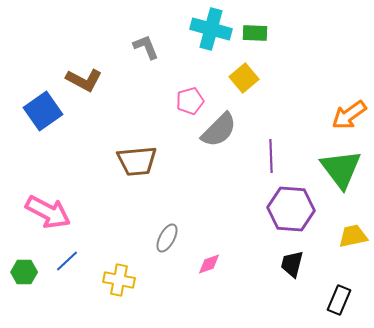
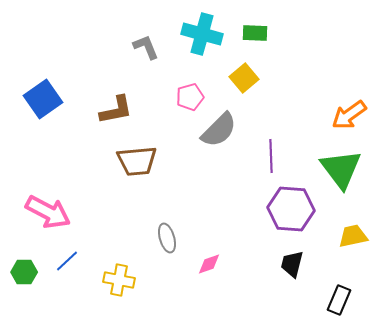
cyan cross: moved 9 px left, 5 px down
brown L-shape: moved 32 px right, 30 px down; rotated 39 degrees counterclockwise
pink pentagon: moved 4 px up
blue square: moved 12 px up
gray ellipse: rotated 44 degrees counterclockwise
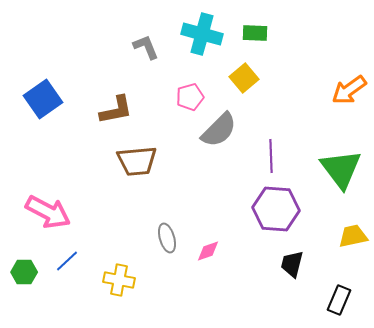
orange arrow: moved 25 px up
purple hexagon: moved 15 px left
pink diamond: moved 1 px left, 13 px up
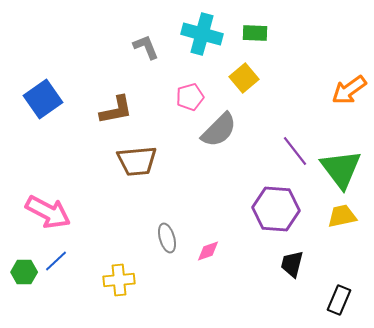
purple line: moved 24 px right, 5 px up; rotated 36 degrees counterclockwise
yellow trapezoid: moved 11 px left, 20 px up
blue line: moved 11 px left
yellow cross: rotated 16 degrees counterclockwise
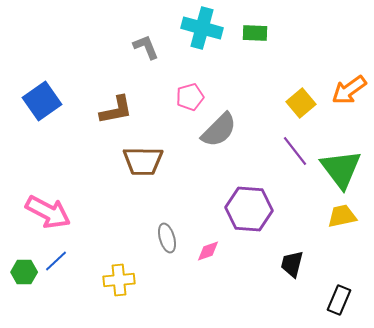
cyan cross: moved 6 px up
yellow square: moved 57 px right, 25 px down
blue square: moved 1 px left, 2 px down
brown trapezoid: moved 6 px right; rotated 6 degrees clockwise
purple hexagon: moved 27 px left
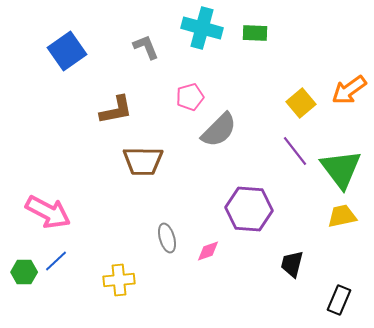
blue square: moved 25 px right, 50 px up
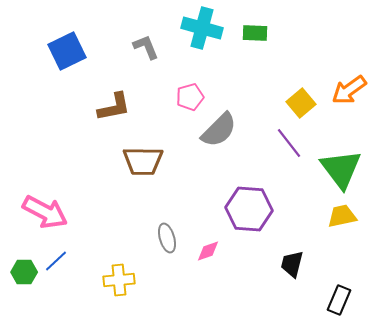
blue square: rotated 9 degrees clockwise
brown L-shape: moved 2 px left, 3 px up
purple line: moved 6 px left, 8 px up
pink arrow: moved 3 px left
